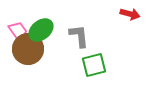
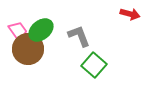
gray L-shape: rotated 15 degrees counterclockwise
green square: rotated 35 degrees counterclockwise
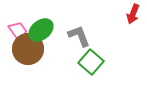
red arrow: moved 3 px right; rotated 96 degrees clockwise
green square: moved 3 px left, 3 px up
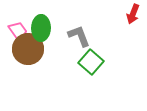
green ellipse: moved 2 px up; rotated 50 degrees counterclockwise
